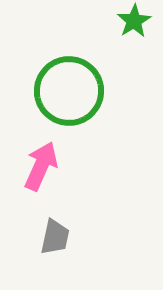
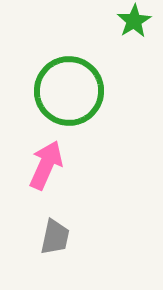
pink arrow: moved 5 px right, 1 px up
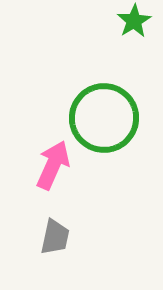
green circle: moved 35 px right, 27 px down
pink arrow: moved 7 px right
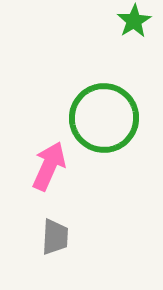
pink arrow: moved 4 px left, 1 px down
gray trapezoid: rotated 9 degrees counterclockwise
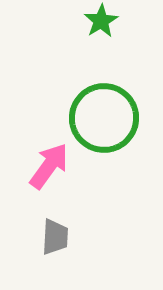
green star: moved 33 px left
pink arrow: rotated 12 degrees clockwise
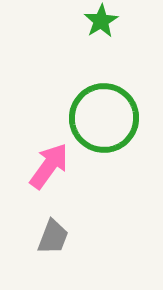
gray trapezoid: moved 2 px left; rotated 18 degrees clockwise
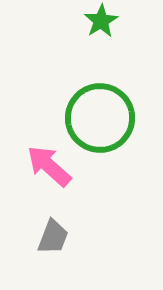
green circle: moved 4 px left
pink arrow: rotated 84 degrees counterclockwise
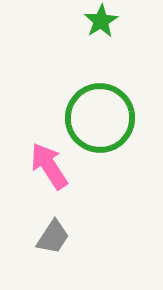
pink arrow: rotated 15 degrees clockwise
gray trapezoid: rotated 12 degrees clockwise
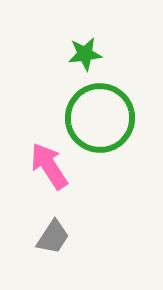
green star: moved 16 px left, 33 px down; rotated 24 degrees clockwise
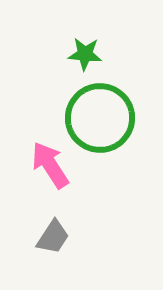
green star: rotated 12 degrees clockwise
pink arrow: moved 1 px right, 1 px up
